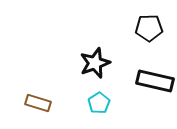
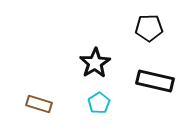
black star: rotated 12 degrees counterclockwise
brown rectangle: moved 1 px right, 1 px down
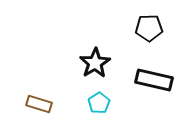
black rectangle: moved 1 px left, 1 px up
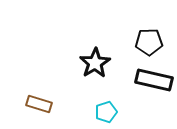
black pentagon: moved 14 px down
cyan pentagon: moved 7 px right, 9 px down; rotated 15 degrees clockwise
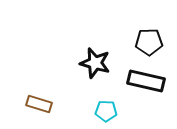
black star: rotated 24 degrees counterclockwise
black rectangle: moved 8 px left, 1 px down
cyan pentagon: moved 1 px up; rotated 20 degrees clockwise
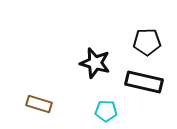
black pentagon: moved 2 px left
black rectangle: moved 2 px left, 1 px down
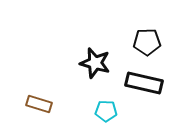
black rectangle: moved 1 px down
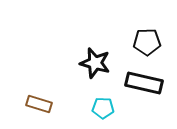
cyan pentagon: moved 3 px left, 3 px up
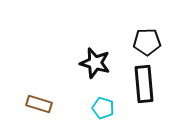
black rectangle: moved 1 px down; rotated 72 degrees clockwise
cyan pentagon: rotated 15 degrees clockwise
